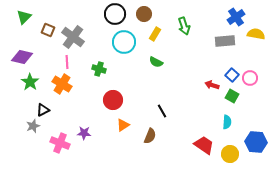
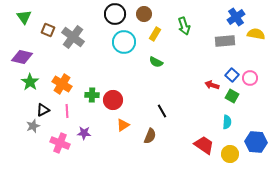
green triangle: rotated 21 degrees counterclockwise
pink line: moved 49 px down
green cross: moved 7 px left, 26 px down; rotated 16 degrees counterclockwise
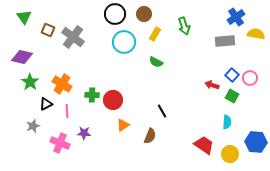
black triangle: moved 3 px right, 6 px up
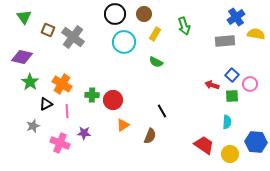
pink circle: moved 6 px down
green square: rotated 32 degrees counterclockwise
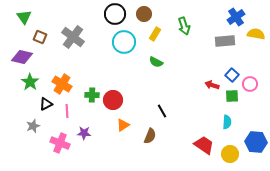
brown square: moved 8 px left, 7 px down
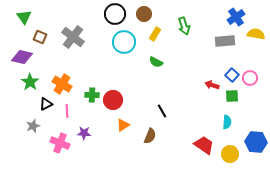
pink circle: moved 6 px up
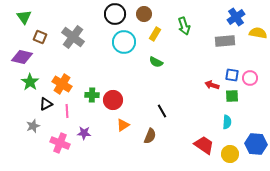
yellow semicircle: moved 2 px right, 1 px up
blue square: rotated 32 degrees counterclockwise
blue hexagon: moved 2 px down
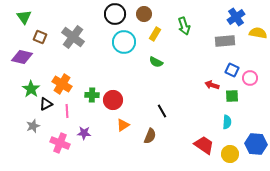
blue square: moved 5 px up; rotated 16 degrees clockwise
green star: moved 1 px right, 7 px down
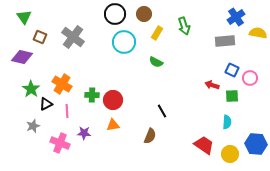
yellow rectangle: moved 2 px right, 1 px up
orange triangle: moved 10 px left; rotated 24 degrees clockwise
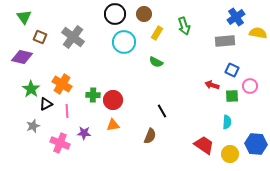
pink circle: moved 8 px down
green cross: moved 1 px right
